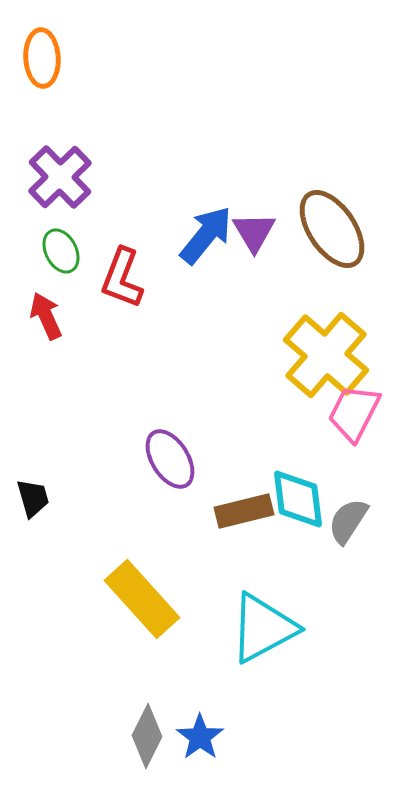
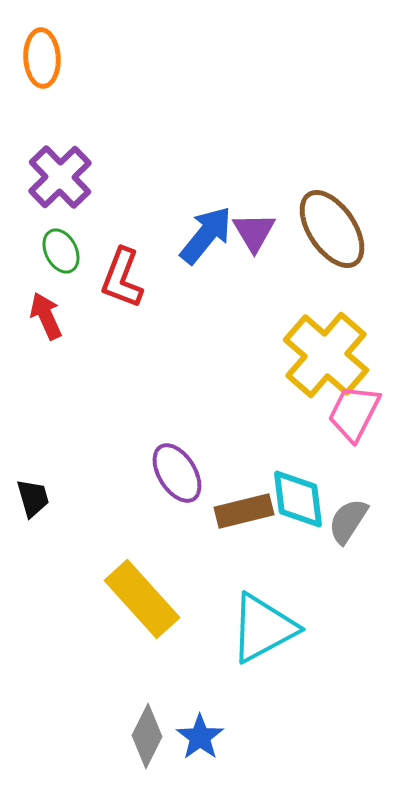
purple ellipse: moved 7 px right, 14 px down
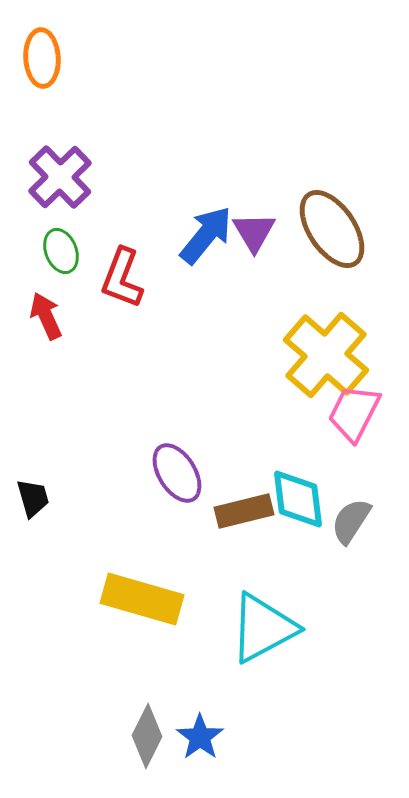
green ellipse: rotated 6 degrees clockwise
gray semicircle: moved 3 px right
yellow rectangle: rotated 32 degrees counterclockwise
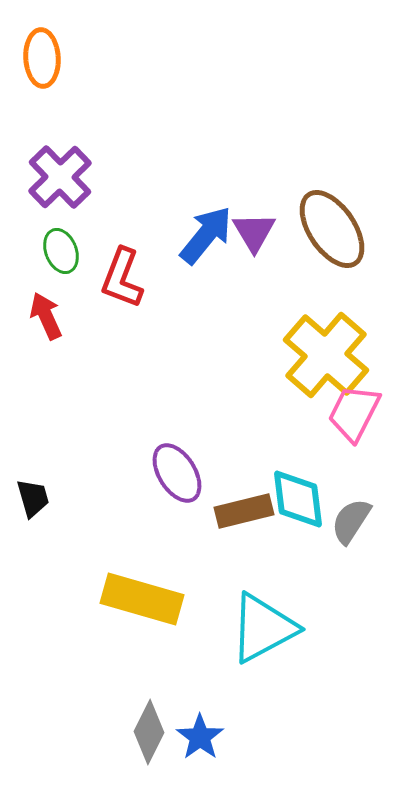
gray diamond: moved 2 px right, 4 px up
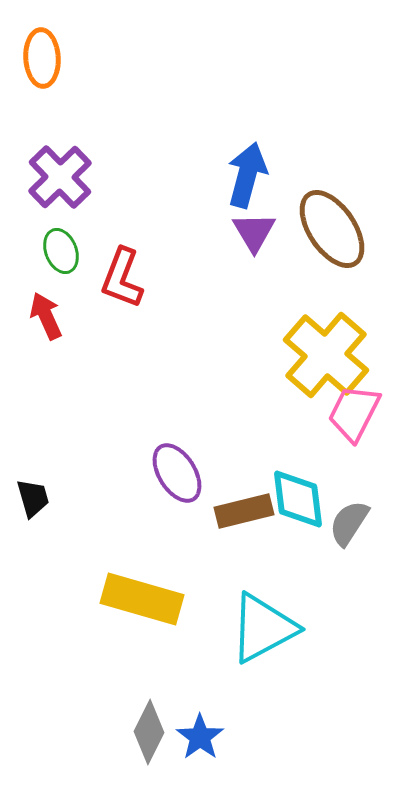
blue arrow: moved 41 px right, 60 px up; rotated 24 degrees counterclockwise
gray semicircle: moved 2 px left, 2 px down
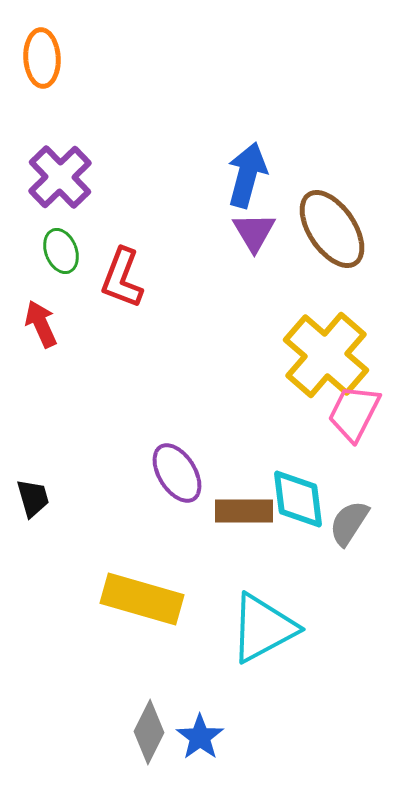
red arrow: moved 5 px left, 8 px down
brown rectangle: rotated 14 degrees clockwise
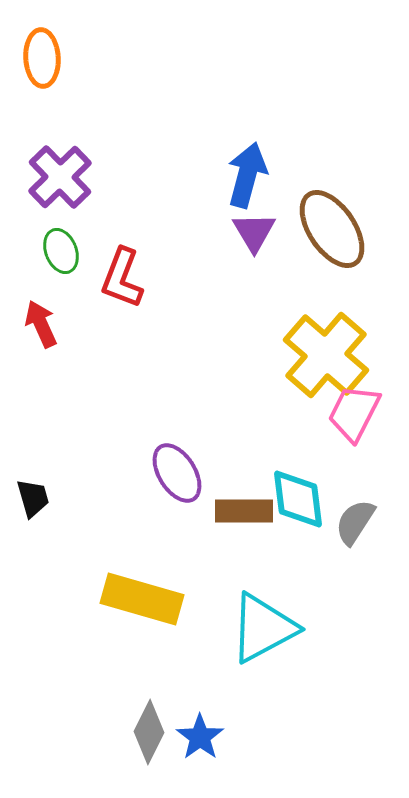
gray semicircle: moved 6 px right, 1 px up
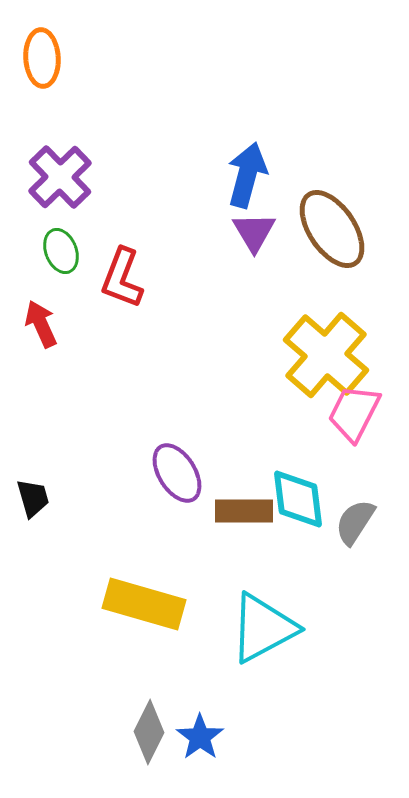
yellow rectangle: moved 2 px right, 5 px down
